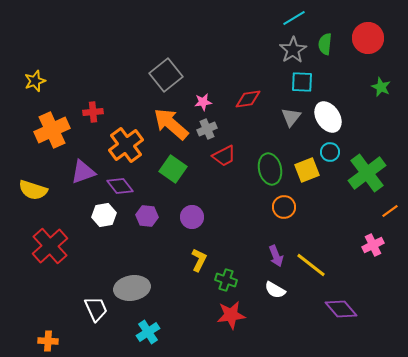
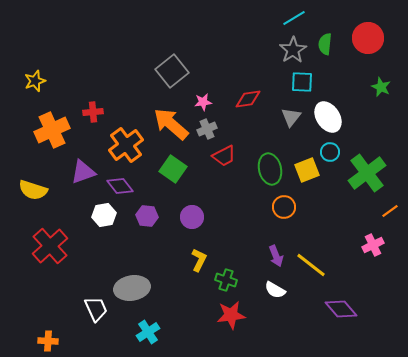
gray square at (166, 75): moved 6 px right, 4 px up
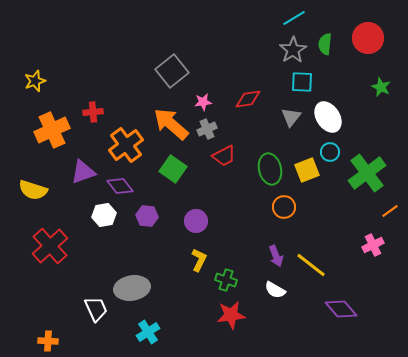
purple circle at (192, 217): moved 4 px right, 4 px down
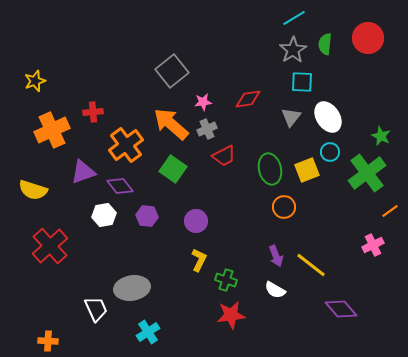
green star at (381, 87): moved 49 px down
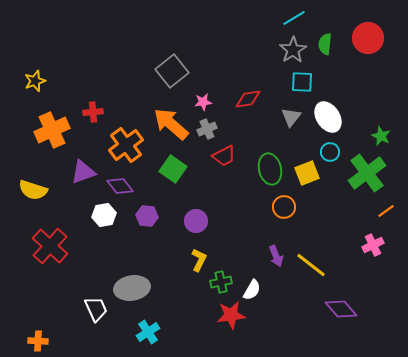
yellow square at (307, 170): moved 3 px down
orange line at (390, 211): moved 4 px left
red cross at (50, 246): rotated 6 degrees counterclockwise
green cross at (226, 280): moved 5 px left, 2 px down; rotated 30 degrees counterclockwise
white semicircle at (275, 290): moved 23 px left; rotated 90 degrees counterclockwise
orange cross at (48, 341): moved 10 px left
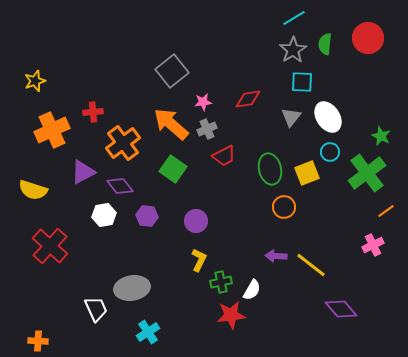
orange cross at (126, 145): moved 3 px left, 2 px up
purple triangle at (83, 172): rotated 8 degrees counterclockwise
purple arrow at (276, 256): rotated 115 degrees clockwise
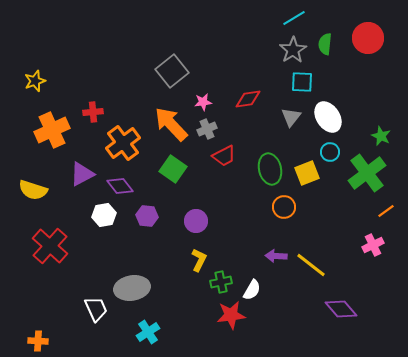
orange arrow at (171, 124): rotated 6 degrees clockwise
purple triangle at (83, 172): moved 1 px left, 2 px down
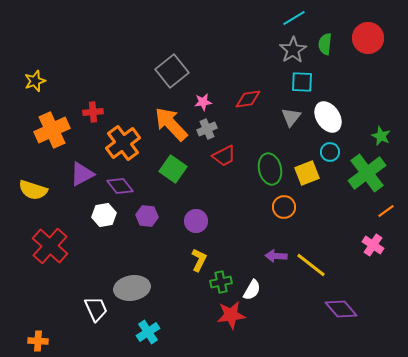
pink cross at (373, 245): rotated 30 degrees counterclockwise
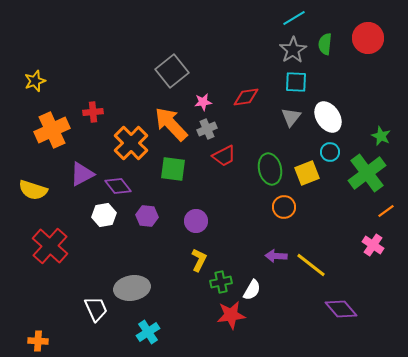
cyan square at (302, 82): moved 6 px left
red diamond at (248, 99): moved 2 px left, 2 px up
orange cross at (123, 143): moved 8 px right; rotated 8 degrees counterclockwise
green square at (173, 169): rotated 28 degrees counterclockwise
purple diamond at (120, 186): moved 2 px left
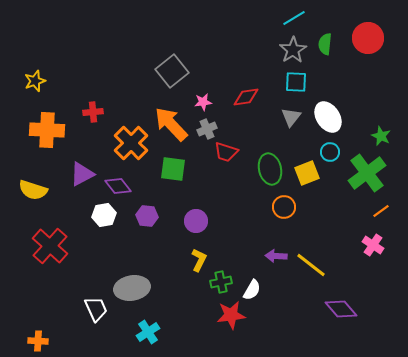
orange cross at (52, 130): moved 5 px left; rotated 28 degrees clockwise
red trapezoid at (224, 156): moved 2 px right, 4 px up; rotated 45 degrees clockwise
orange line at (386, 211): moved 5 px left
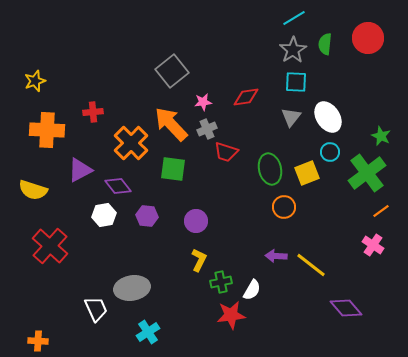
purple triangle at (82, 174): moved 2 px left, 4 px up
purple diamond at (341, 309): moved 5 px right, 1 px up
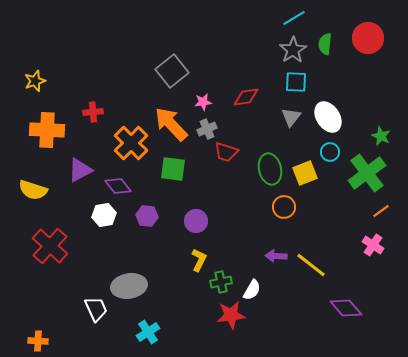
yellow square at (307, 173): moved 2 px left
gray ellipse at (132, 288): moved 3 px left, 2 px up
